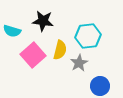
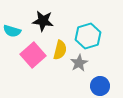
cyan hexagon: rotated 10 degrees counterclockwise
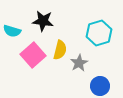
cyan hexagon: moved 11 px right, 3 px up
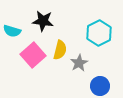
cyan hexagon: rotated 10 degrees counterclockwise
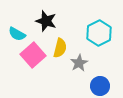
black star: moved 3 px right; rotated 10 degrees clockwise
cyan semicircle: moved 5 px right, 3 px down; rotated 12 degrees clockwise
yellow semicircle: moved 2 px up
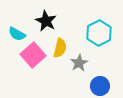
black star: rotated 10 degrees clockwise
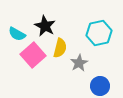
black star: moved 1 px left, 5 px down
cyan hexagon: rotated 15 degrees clockwise
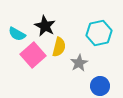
yellow semicircle: moved 1 px left, 1 px up
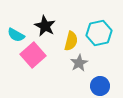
cyan semicircle: moved 1 px left, 1 px down
yellow semicircle: moved 12 px right, 6 px up
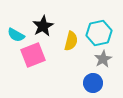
black star: moved 2 px left; rotated 15 degrees clockwise
pink square: rotated 20 degrees clockwise
gray star: moved 24 px right, 4 px up
blue circle: moved 7 px left, 3 px up
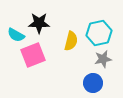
black star: moved 4 px left, 3 px up; rotated 30 degrees clockwise
gray star: rotated 18 degrees clockwise
